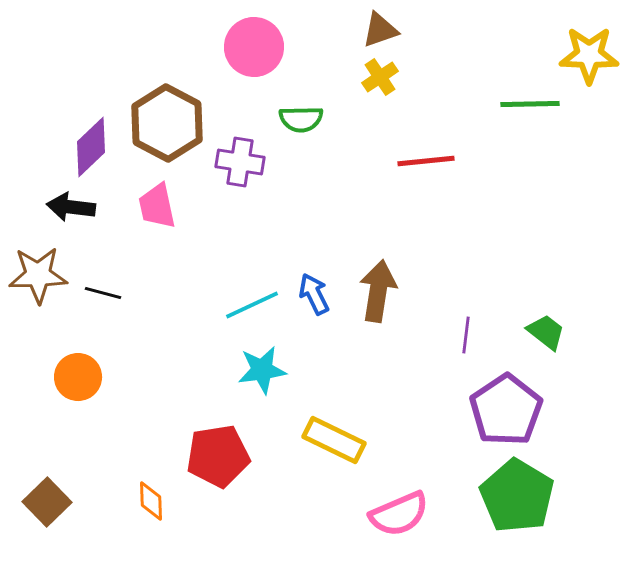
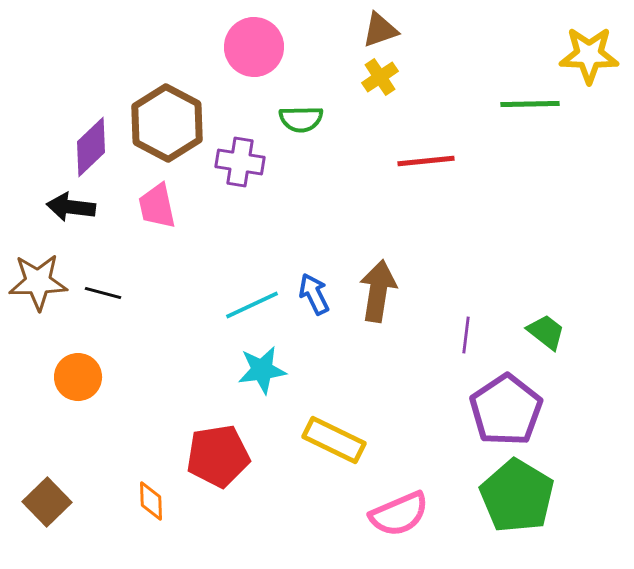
brown star: moved 7 px down
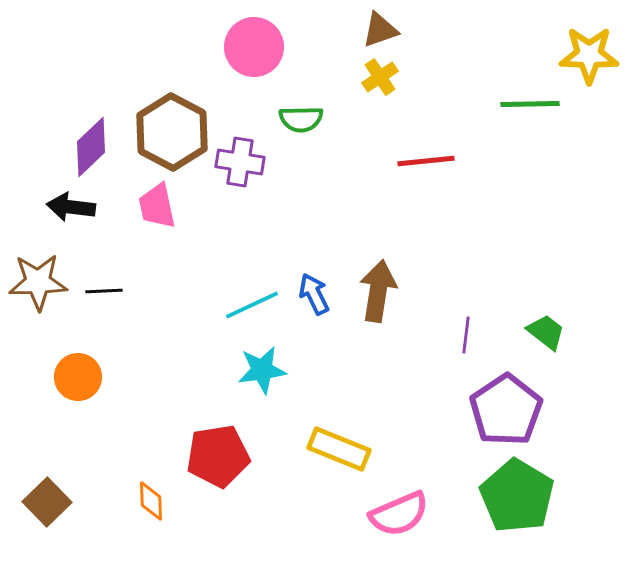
brown hexagon: moved 5 px right, 9 px down
black line: moved 1 px right, 2 px up; rotated 18 degrees counterclockwise
yellow rectangle: moved 5 px right, 9 px down; rotated 4 degrees counterclockwise
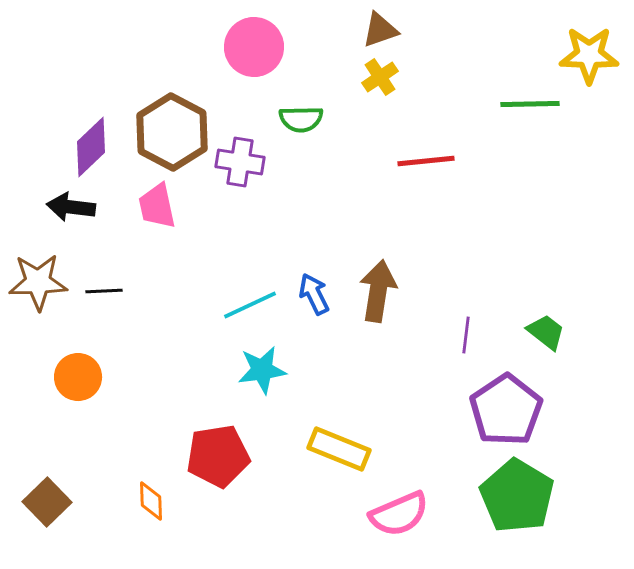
cyan line: moved 2 px left
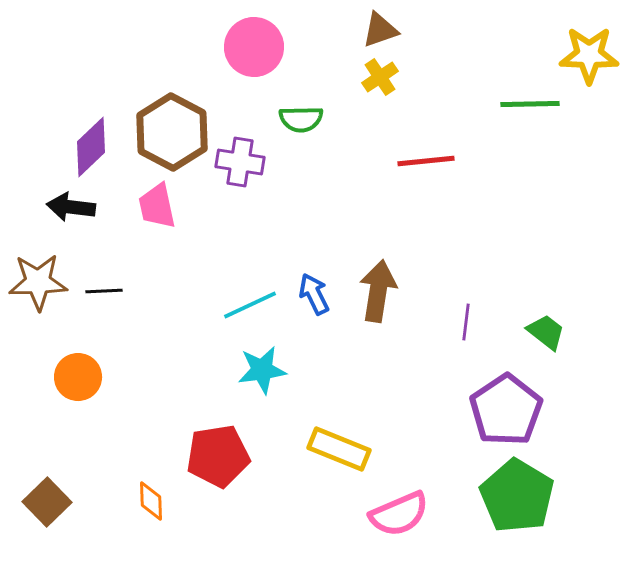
purple line: moved 13 px up
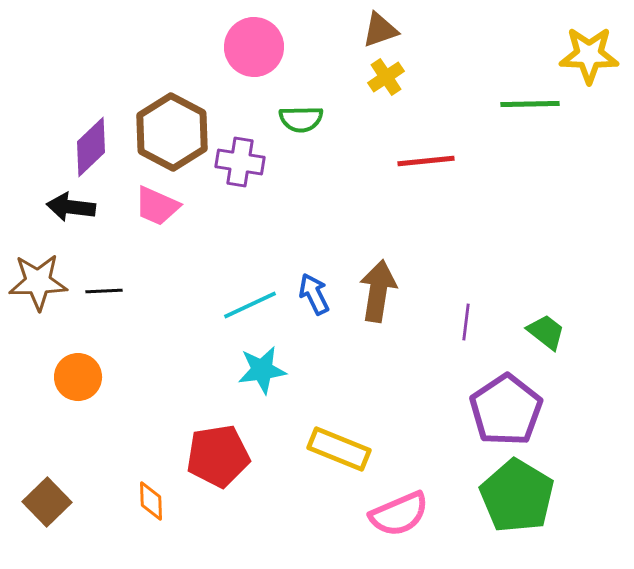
yellow cross: moved 6 px right
pink trapezoid: rotated 54 degrees counterclockwise
